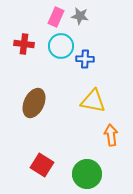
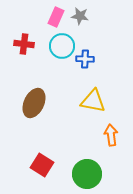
cyan circle: moved 1 px right
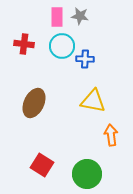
pink rectangle: moved 1 px right; rotated 24 degrees counterclockwise
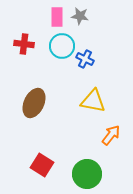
blue cross: rotated 24 degrees clockwise
orange arrow: rotated 45 degrees clockwise
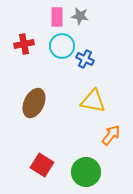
red cross: rotated 18 degrees counterclockwise
green circle: moved 1 px left, 2 px up
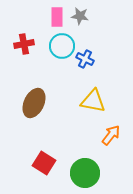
red square: moved 2 px right, 2 px up
green circle: moved 1 px left, 1 px down
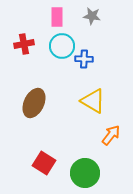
gray star: moved 12 px right
blue cross: moved 1 px left; rotated 24 degrees counterclockwise
yellow triangle: rotated 20 degrees clockwise
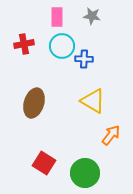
brown ellipse: rotated 8 degrees counterclockwise
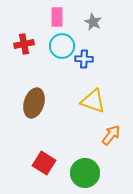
gray star: moved 1 px right, 6 px down; rotated 18 degrees clockwise
yellow triangle: rotated 12 degrees counterclockwise
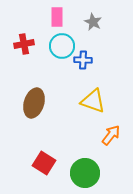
blue cross: moved 1 px left, 1 px down
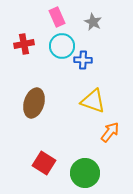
pink rectangle: rotated 24 degrees counterclockwise
orange arrow: moved 1 px left, 3 px up
